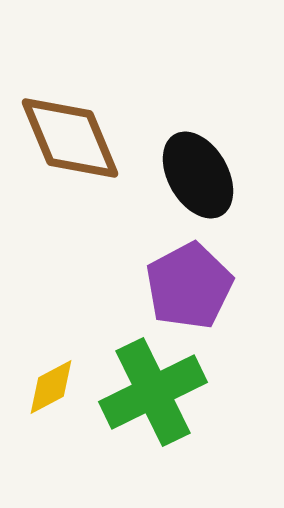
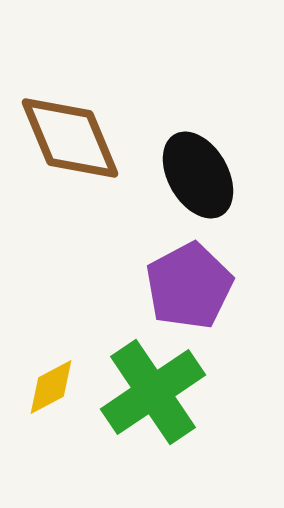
green cross: rotated 8 degrees counterclockwise
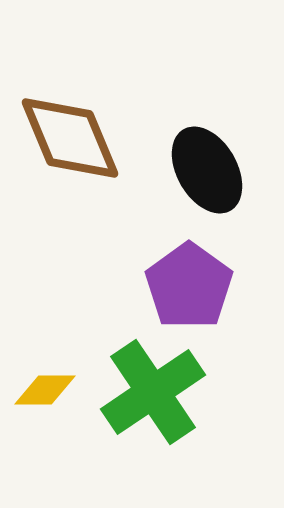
black ellipse: moved 9 px right, 5 px up
purple pentagon: rotated 8 degrees counterclockwise
yellow diamond: moved 6 px left, 3 px down; rotated 28 degrees clockwise
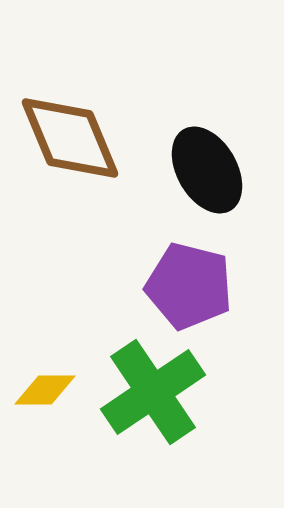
purple pentagon: rotated 22 degrees counterclockwise
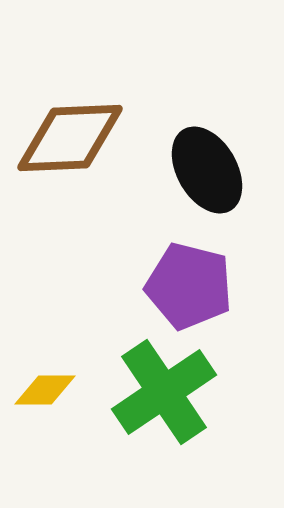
brown diamond: rotated 70 degrees counterclockwise
green cross: moved 11 px right
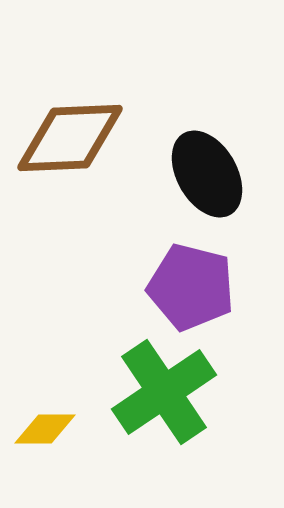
black ellipse: moved 4 px down
purple pentagon: moved 2 px right, 1 px down
yellow diamond: moved 39 px down
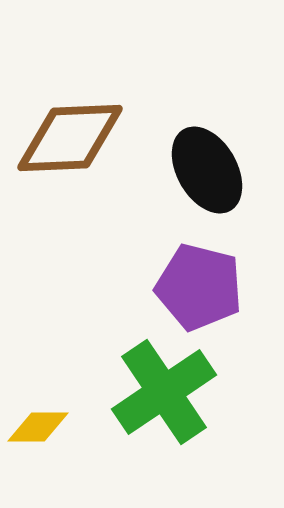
black ellipse: moved 4 px up
purple pentagon: moved 8 px right
yellow diamond: moved 7 px left, 2 px up
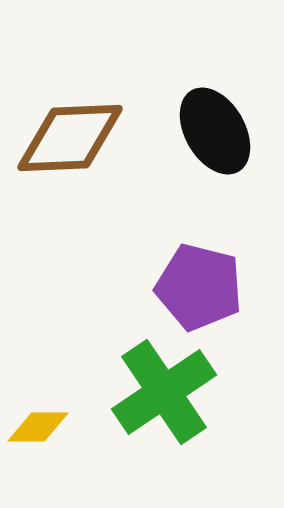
black ellipse: moved 8 px right, 39 px up
